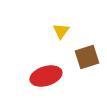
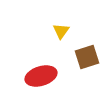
red ellipse: moved 5 px left
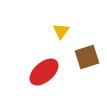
red ellipse: moved 3 px right, 4 px up; rotated 24 degrees counterclockwise
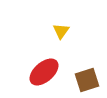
brown square: moved 23 px down
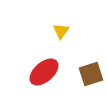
brown square: moved 4 px right, 6 px up
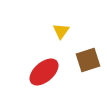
brown square: moved 3 px left, 14 px up
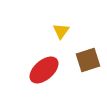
red ellipse: moved 2 px up
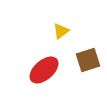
yellow triangle: rotated 18 degrees clockwise
